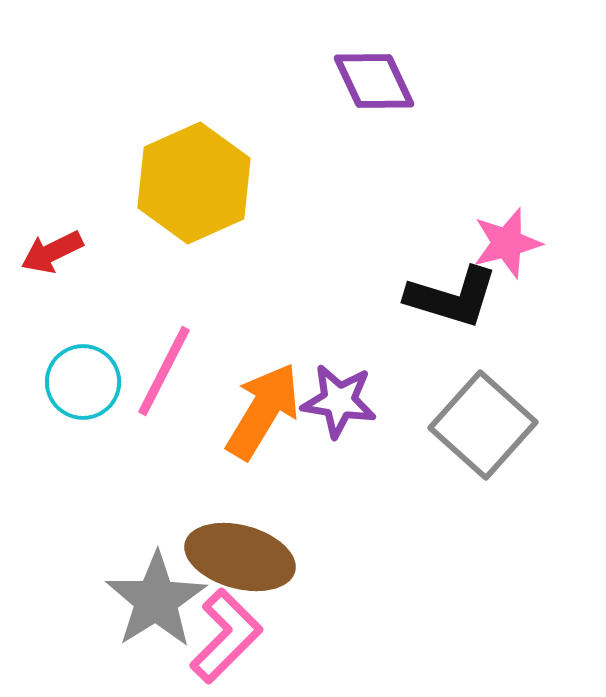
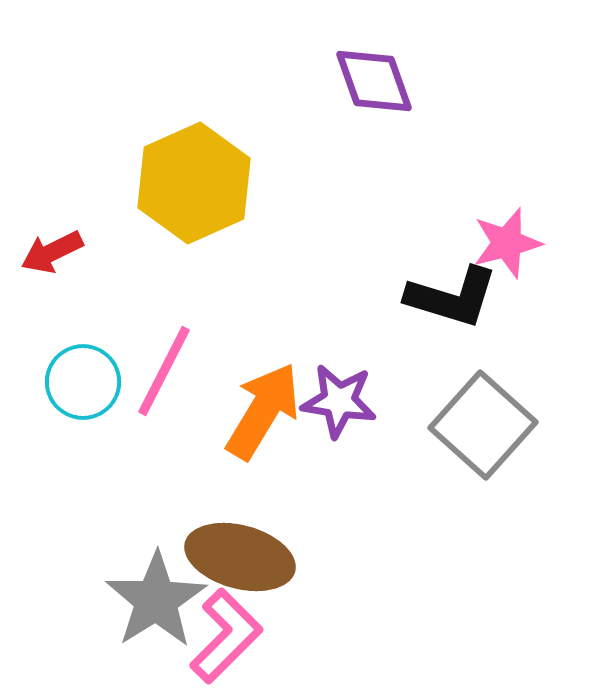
purple diamond: rotated 6 degrees clockwise
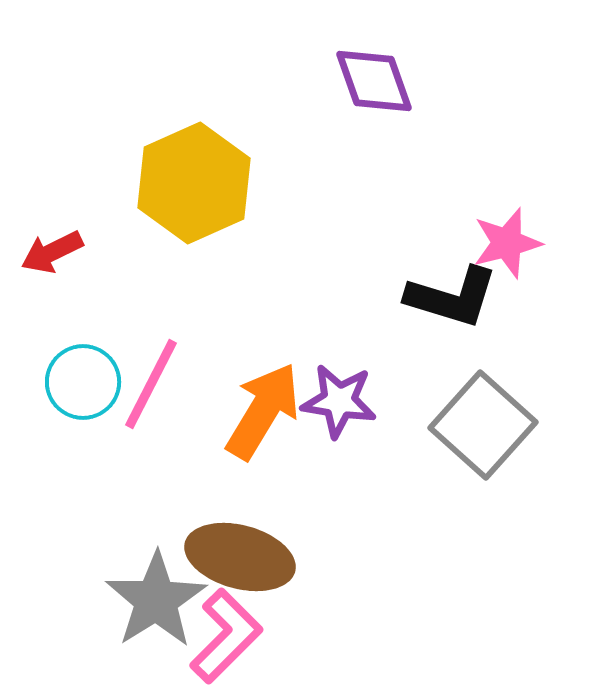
pink line: moved 13 px left, 13 px down
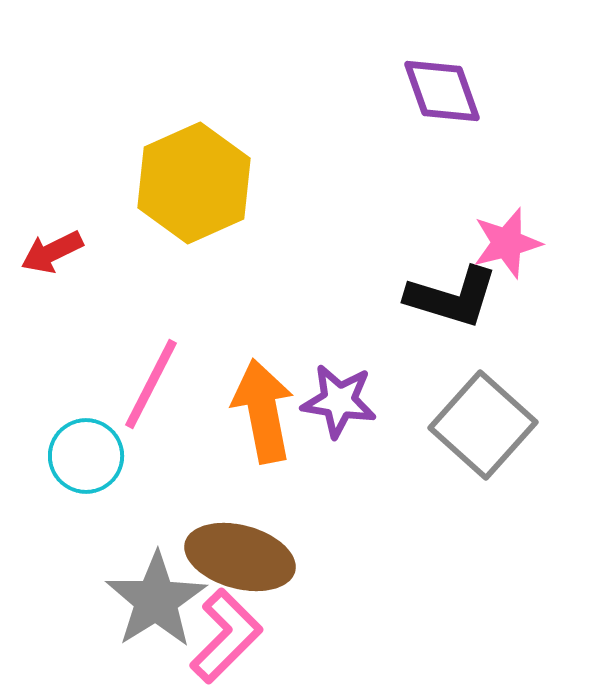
purple diamond: moved 68 px right, 10 px down
cyan circle: moved 3 px right, 74 px down
orange arrow: rotated 42 degrees counterclockwise
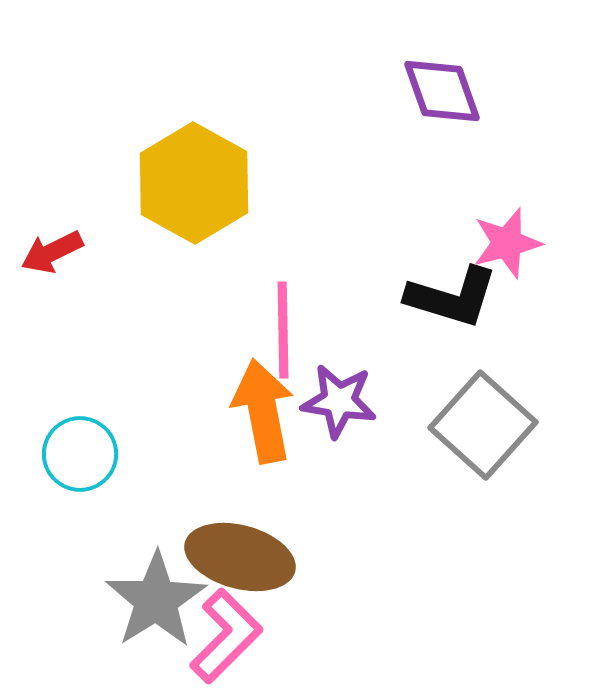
yellow hexagon: rotated 7 degrees counterclockwise
pink line: moved 132 px right, 54 px up; rotated 28 degrees counterclockwise
cyan circle: moved 6 px left, 2 px up
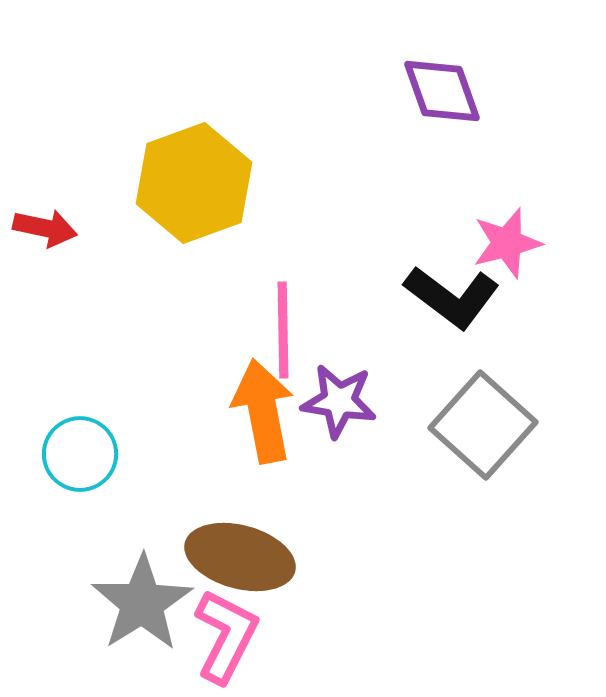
yellow hexagon: rotated 11 degrees clockwise
red arrow: moved 7 px left, 24 px up; rotated 142 degrees counterclockwise
black L-shape: rotated 20 degrees clockwise
gray star: moved 14 px left, 3 px down
pink L-shape: rotated 18 degrees counterclockwise
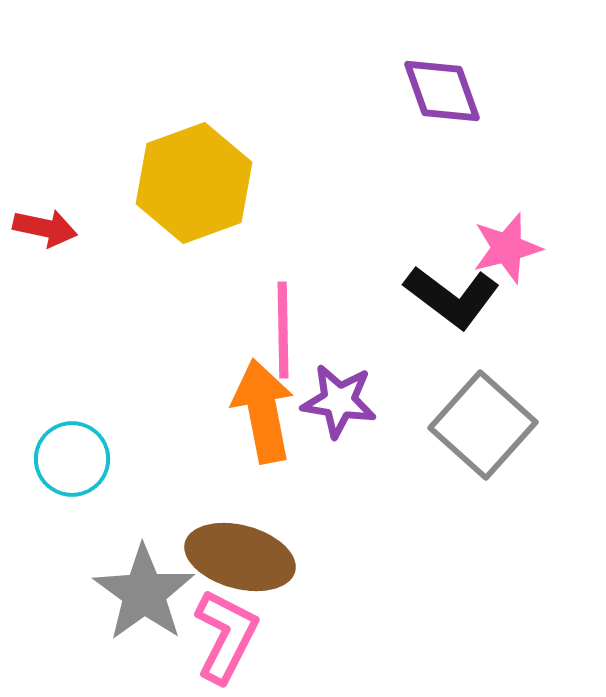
pink star: moved 5 px down
cyan circle: moved 8 px left, 5 px down
gray star: moved 2 px right, 10 px up; rotated 4 degrees counterclockwise
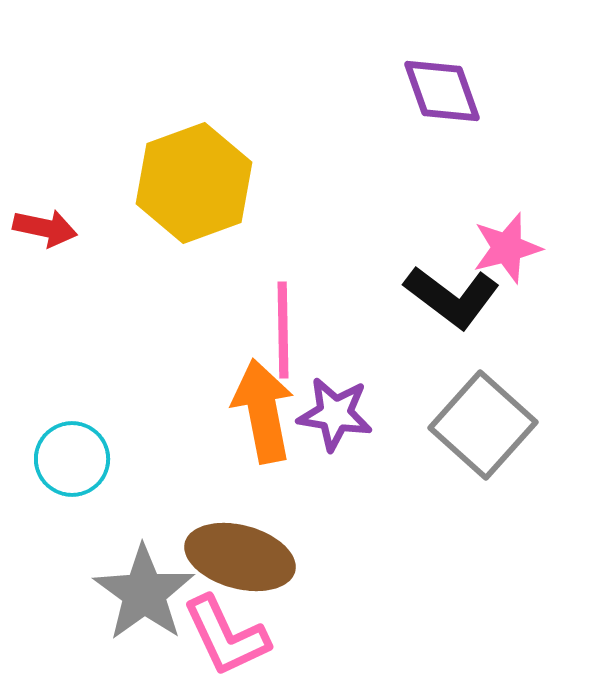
purple star: moved 4 px left, 13 px down
pink L-shape: rotated 128 degrees clockwise
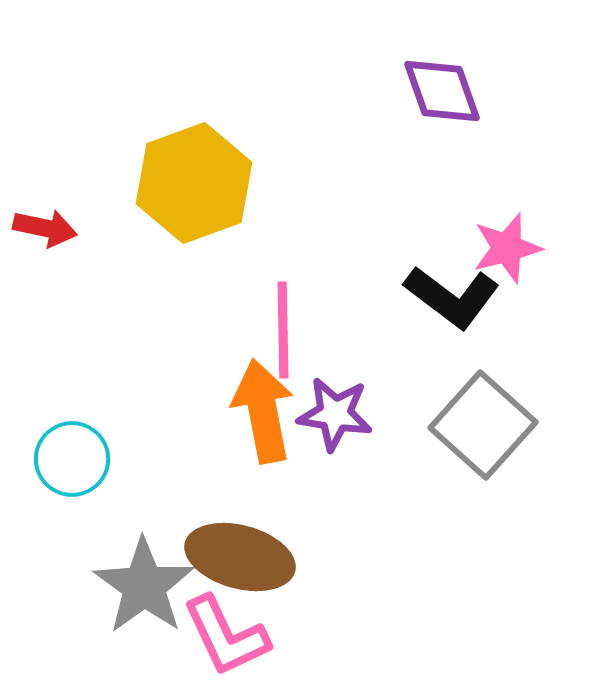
gray star: moved 7 px up
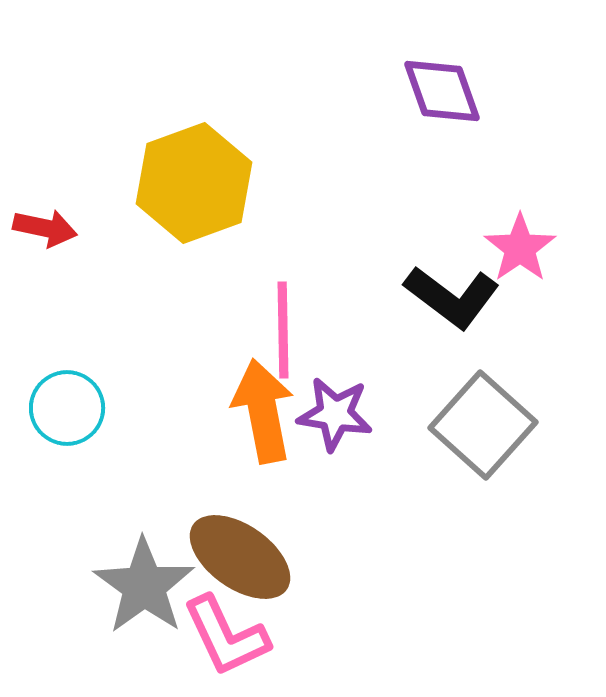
pink star: moved 13 px right; rotated 20 degrees counterclockwise
cyan circle: moved 5 px left, 51 px up
brown ellipse: rotated 20 degrees clockwise
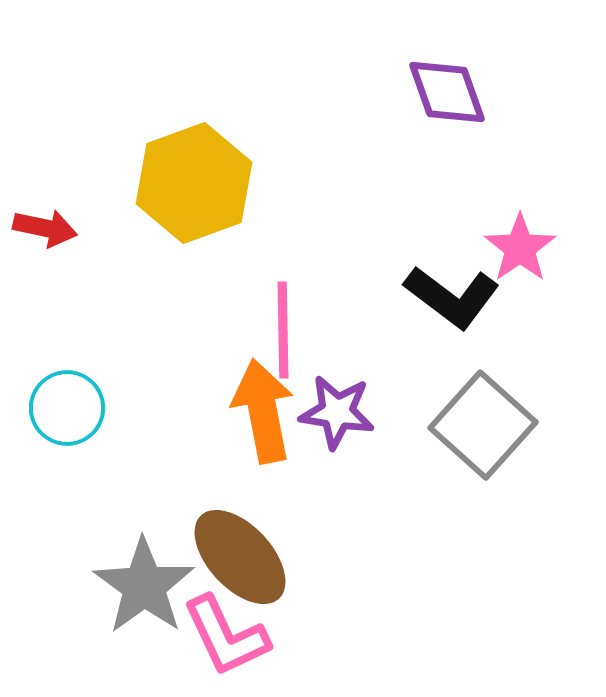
purple diamond: moved 5 px right, 1 px down
purple star: moved 2 px right, 2 px up
brown ellipse: rotated 12 degrees clockwise
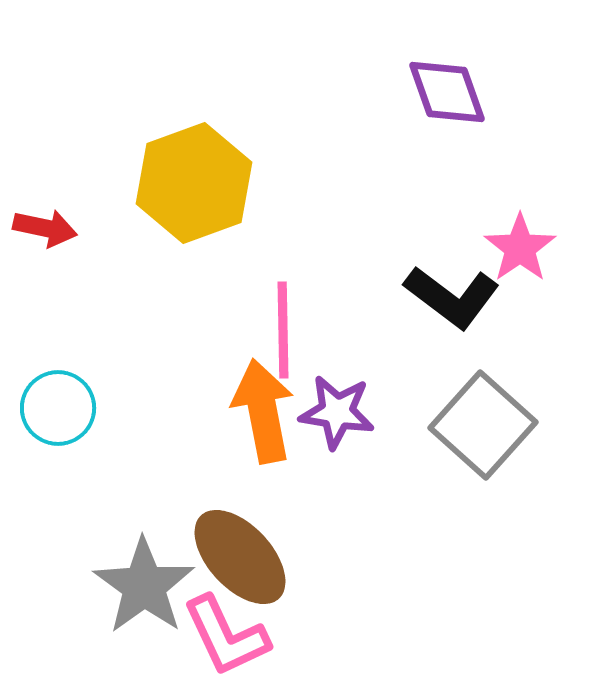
cyan circle: moved 9 px left
